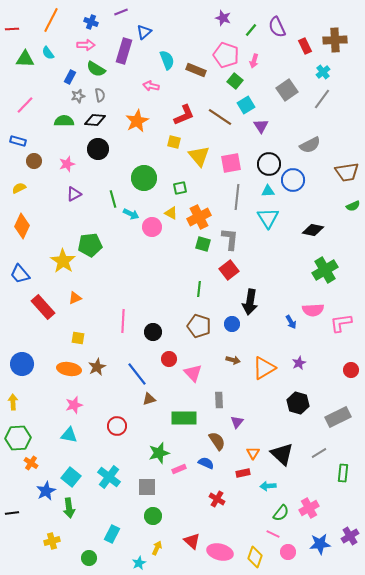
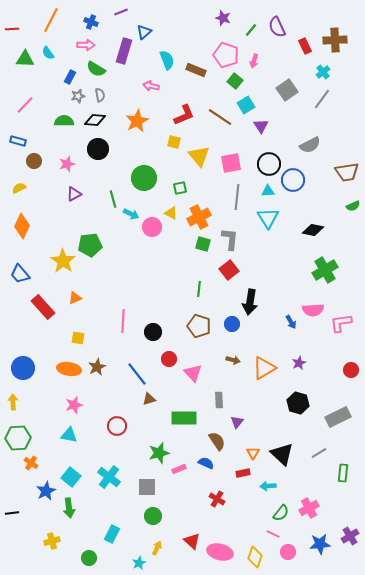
blue circle at (22, 364): moved 1 px right, 4 px down
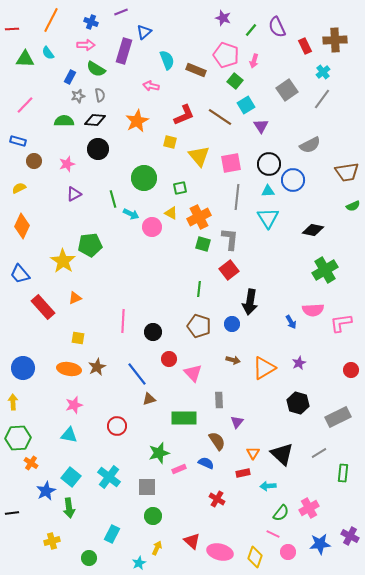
yellow square at (174, 142): moved 4 px left
purple cross at (350, 536): rotated 30 degrees counterclockwise
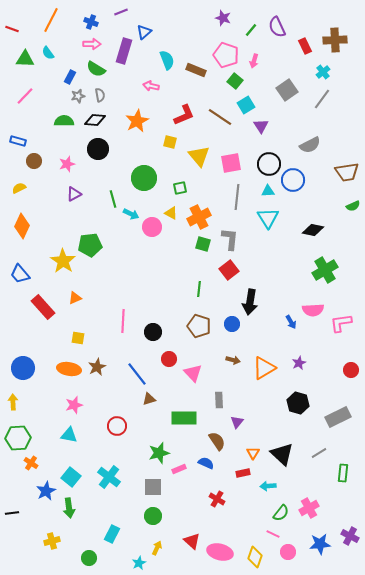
red line at (12, 29): rotated 24 degrees clockwise
pink arrow at (86, 45): moved 6 px right, 1 px up
pink line at (25, 105): moved 9 px up
gray square at (147, 487): moved 6 px right
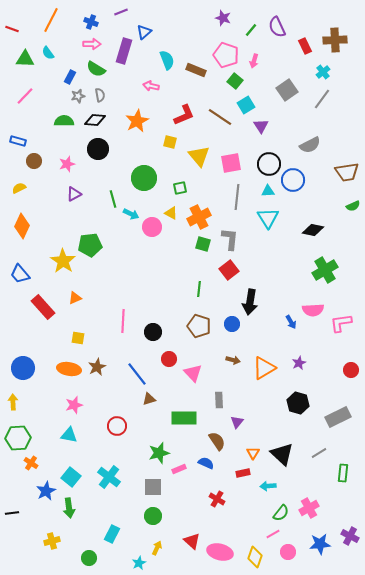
pink line at (273, 534): rotated 56 degrees counterclockwise
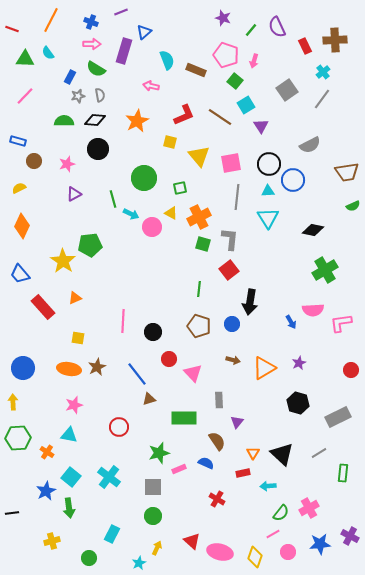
red circle at (117, 426): moved 2 px right, 1 px down
orange cross at (31, 463): moved 16 px right, 11 px up
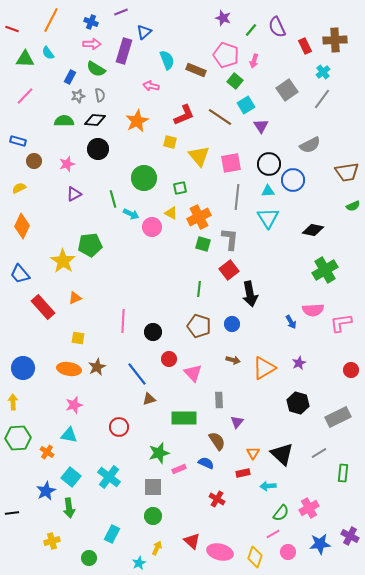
black arrow at (250, 302): moved 8 px up; rotated 20 degrees counterclockwise
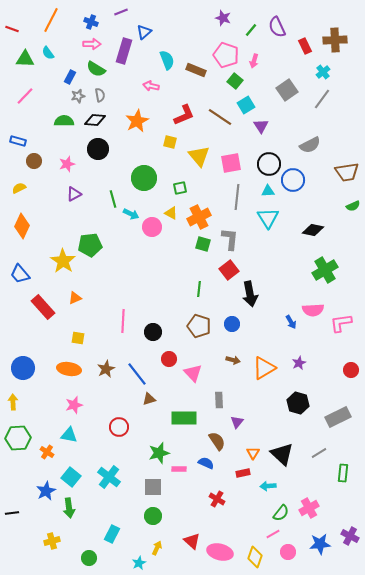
brown star at (97, 367): moved 9 px right, 2 px down
pink rectangle at (179, 469): rotated 24 degrees clockwise
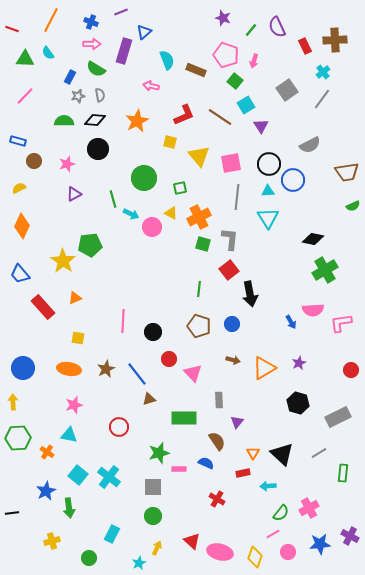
black diamond at (313, 230): moved 9 px down
cyan square at (71, 477): moved 7 px right, 2 px up
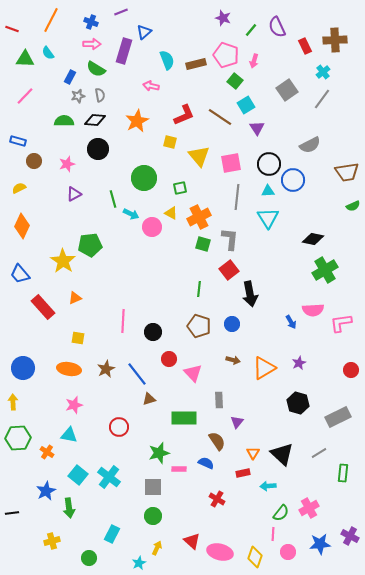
brown rectangle at (196, 70): moved 6 px up; rotated 36 degrees counterclockwise
purple triangle at (261, 126): moved 4 px left, 2 px down
pink line at (273, 534): rotated 56 degrees counterclockwise
